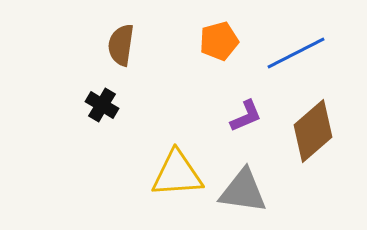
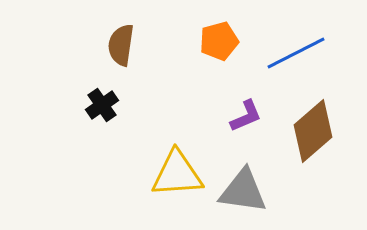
black cross: rotated 24 degrees clockwise
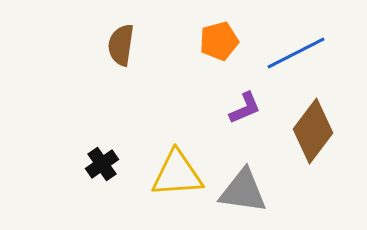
black cross: moved 59 px down
purple L-shape: moved 1 px left, 8 px up
brown diamond: rotated 12 degrees counterclockwise
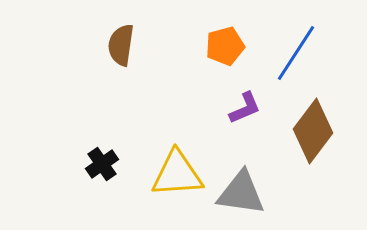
orange pentagon: moved 6 px right, 5 px down
blue line: rotated 30 degrees counterclockwise
gray triangle: moved 2 px left, 2 px down
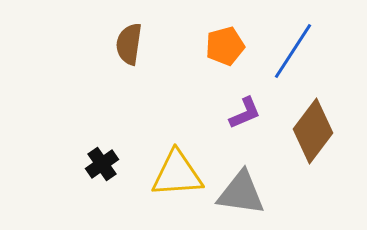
brown semicircle: moved 8 px right, 1 px up
blue line: moved 3 px left, 2 px up
purple L-shape: moved 5 px down
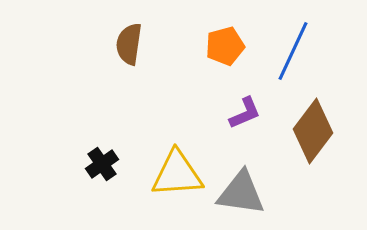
blue line: rotated 8 degrees counterclockwise
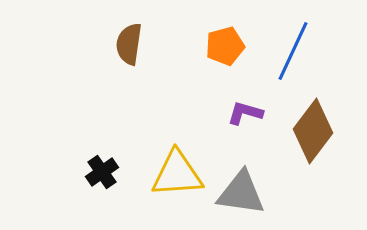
purple L-shape: rotated 141 degrees counterclockwise
black cross: moved 8 px down
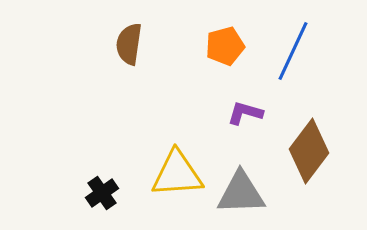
brown diamond: moved 4 px left, 20 px down
black cross: moved 21 px down
gray triangle: rotated 10 degrees counterclockwise
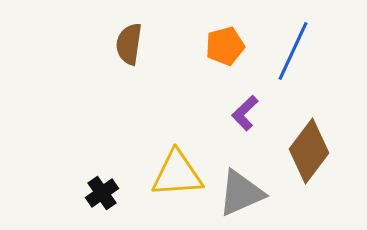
purple L-shape: rotated 60 degrees counterclockwise
gray triangle: rotated 22 degrees counterclockwise
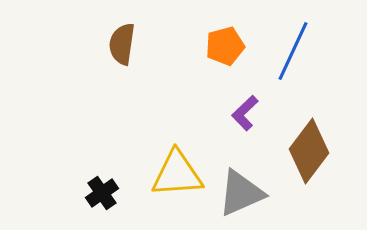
brown semicircle: moved 7 px left
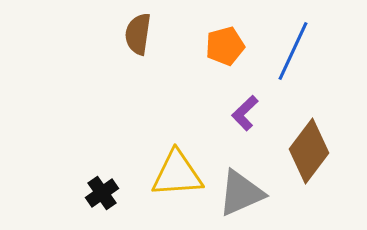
brown semicircle: moved 16 px right, 10 px up
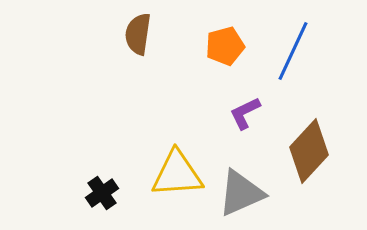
purple L-shape: rotated 18 degrees clockwise
brown diamond: rotated 6 degrees clockwise
